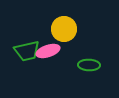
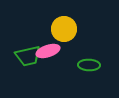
green trapezoid: moved 1 px right, 5 px down
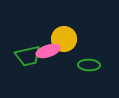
yellow circle: moved 10 px down
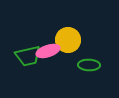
yellow circle: moved 4 px right, 1 px down
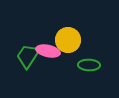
pink ellipse: rotated 30 degrees clockwise
green trapezoid: rotated 136 degrees clockwise
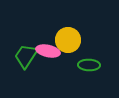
green trapezoid: moved 2 px left
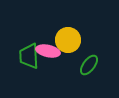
green trapezoid: moved 3 px right; rotated 36 degrees counterclockwise
green ellipse: rotated 55 degrees counterclockwise
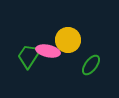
green trapezoid: rotated 36 degrees clockwise
green ellipse: moved 2 px right
